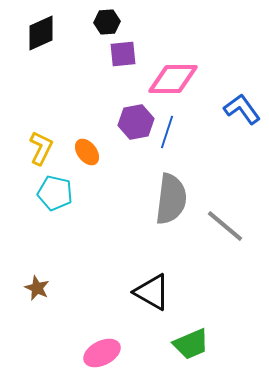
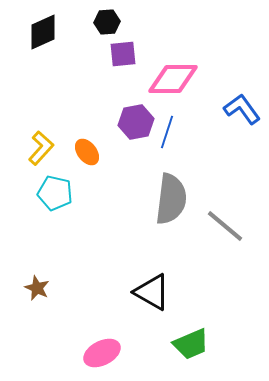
black diamond: moved 2 px right, 1 px up
yellow L-shape: rotated 16 degrees clockwise
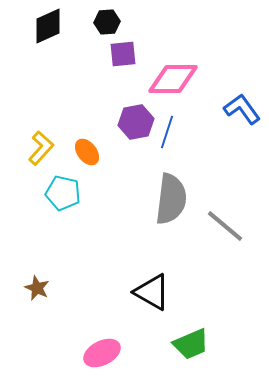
black diamond: moved 5 px right, 6 px up
cyan pentagon: moved 8 px right
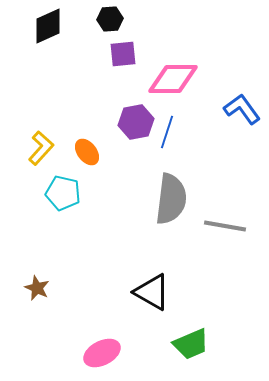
black hexagon: moved 3 px right, 3 px up
gray line: rotated 30 degrees counterclockwise
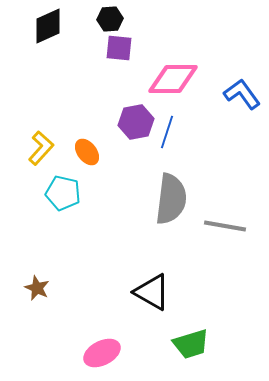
purple square: moved 4 px left, 6 px up; rotated 12 degrees clockwise
blue L-shape: moved 15 px up
green trapezoid: rotated 6 degrees clockwise
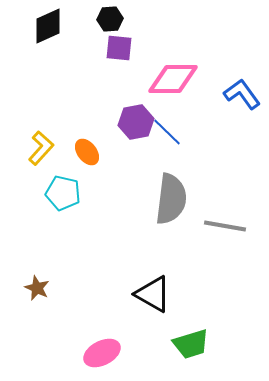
blue line: rotated 64 degrees counterclockwise
black triangle: moved 1 px right, 2 px down
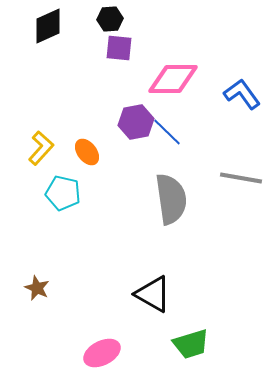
gray semicircle: rotated 15 degrees counterclockwise
gray line: moved 16 px right, 48 px up
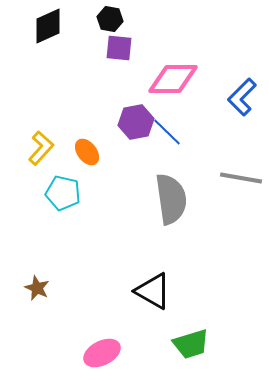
black hexagon: rotated 15 degrees clockwise
blue L-shape: moved 3 px down; rotated 99 degrees counterclockwise
black triangle: moved 3 px up
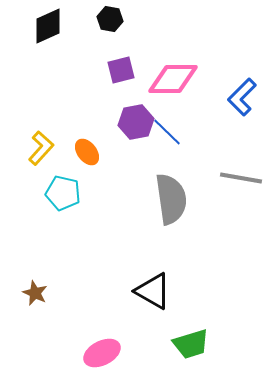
purple square: moved 2 px right, 22 px down; rotated 20 degrees counterclockwise
brown star: moved 2 px left, 5 px down
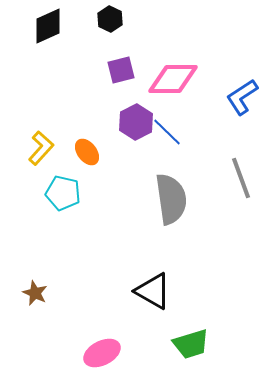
black hexagon: rotated 15 degrees clockwise
blue L-shape: rotated 12 degrees clockwise
purple hexagon: rotated 16 degrees counterclockwise
gray line: rotated 60 degrees clockwise
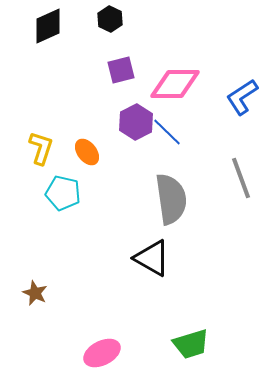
pink diamond: moved 2 px right, 5 px down
yellow L-shape: rotated 24 degrees counterclockwise
black triangle: moved 1 px left, 33 px up
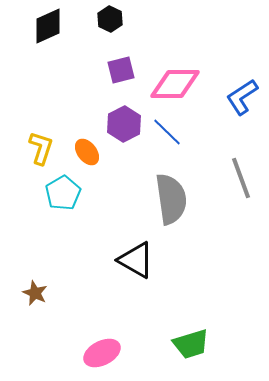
purple hexagon: moved 12 px left, 2 px down
cyan pentagon: rotated 28 degrees clockwise
black triangle: moved 16 px left, 2 px down
